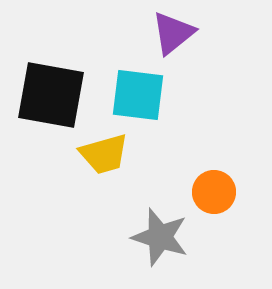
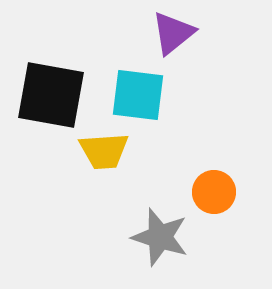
yellow trapezoid: moved 3 px up; rotated 12 degrees clockwise
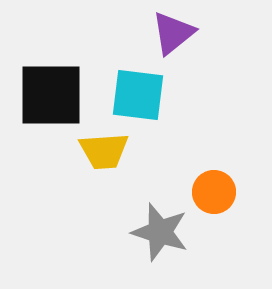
black square: rotated 10 degrees counterclockwise
gray star: moved 5 px up
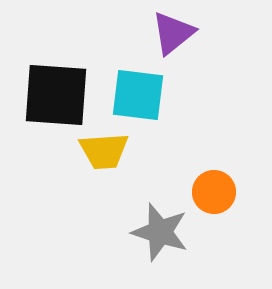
black square: moved 5 px right; rotated 4 degrees clockwise
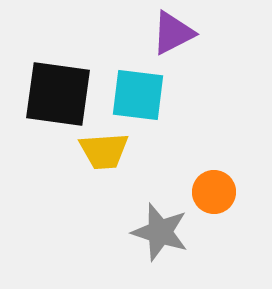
purple triangle: rotated 12 degrees clockwise
black square: moved 2 px right, 1 px up; rotated 4 degrees clockwise
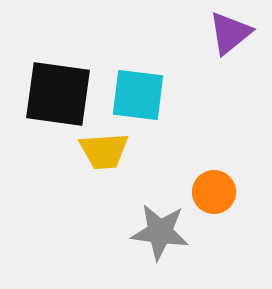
purple triangle: moved 57 px right; rotated 12 degrees counterclockwise
gray star: rotated 10 degrees counterclockwise
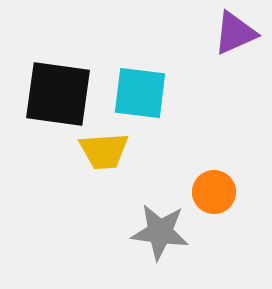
purple triangle: moved 5 px right; rotated 15 degrees clockwise
cyan square: moved 2 px right, 2 px up
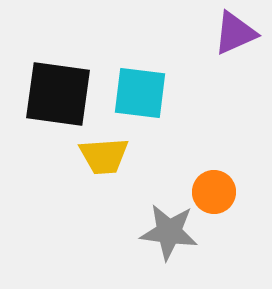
yellow trapezoid: moved 5 px down
gray star: moved 9 px right
